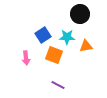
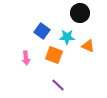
black circle: moved 1 px up
blue square: moved 1 px left, 4 px up; rotated 21 degrees counterclockwise
orange triangle: moved 2 px right; rotated 32 degrees clockwise
purple line: rotated 16 degrees clockwise
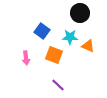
cyan star: moved 3 px right
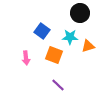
orange triangle: rotated 40 degrees counterclockwise
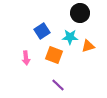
blue square: rotated 21 degrees clockwise
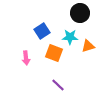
orange square: moved 2 px up
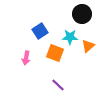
black circle: moved 2 px right, 1 px down
blue square: moved 2 px left
orange triangle: rotated 24 degrees counterclockwise
orange square: moved 1 px right
pink arrow: rotated 16 degrees clockwise
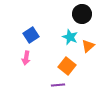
blue square: moved 9 px left, 4 px down
cyan star: rotated 21 degrees clockwise
orange square: moved 12 px right, 13 px down; rotated 18 degrees clockwise
purple line: rotated 48 degrees counterclockwise
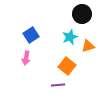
cyan star: rotated 28 degrees clockwise
orange triangle: rotated 24 degrees clockwise
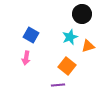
blue square: rotated 28 degrees counterclockwise
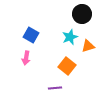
purple line: moved 3 px left, 3 px down
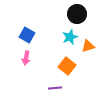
black circle: moved 5 px left
blue square: moved 4 px left
